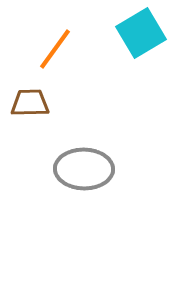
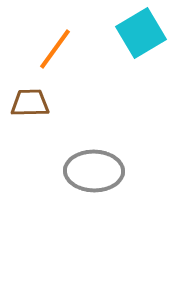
gray ellipse: moved 10 px right, 2 px down
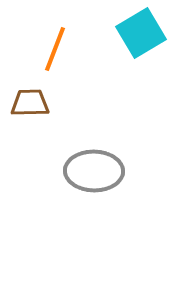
orange line: rotated 15 degrees counterclockwise
